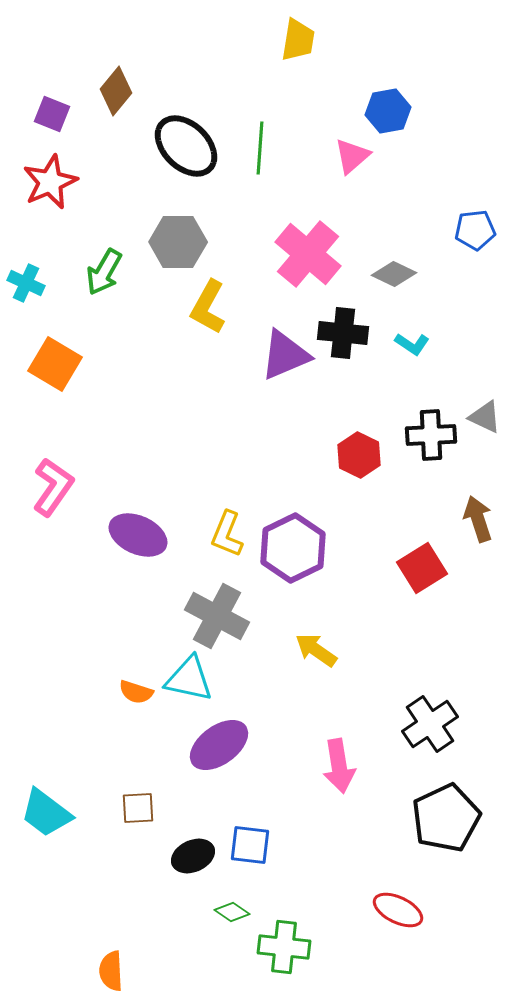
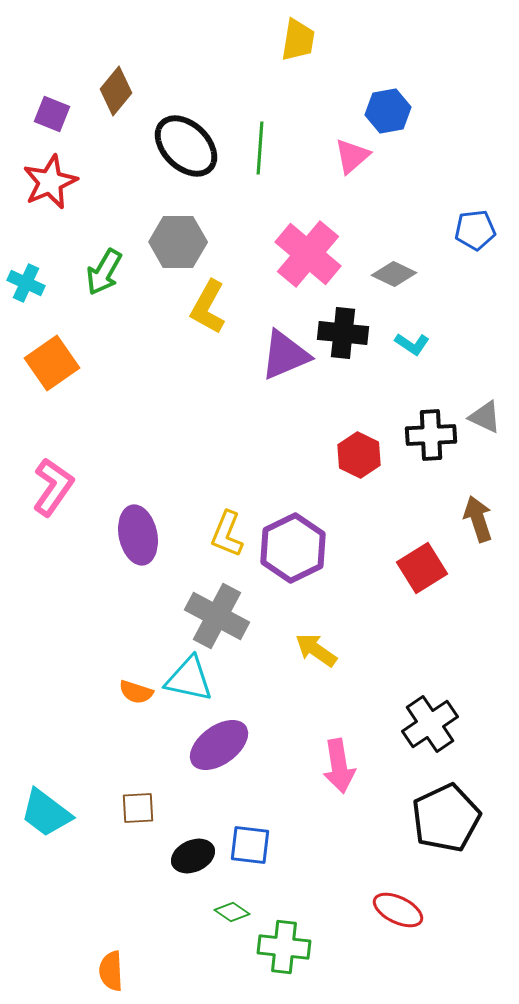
orange square at (55, 364): moved 3 px left, 1 px up; rotated 24 degrees clockwise
purple ellipse at (138, 535): rotated 54 degrees clockwise
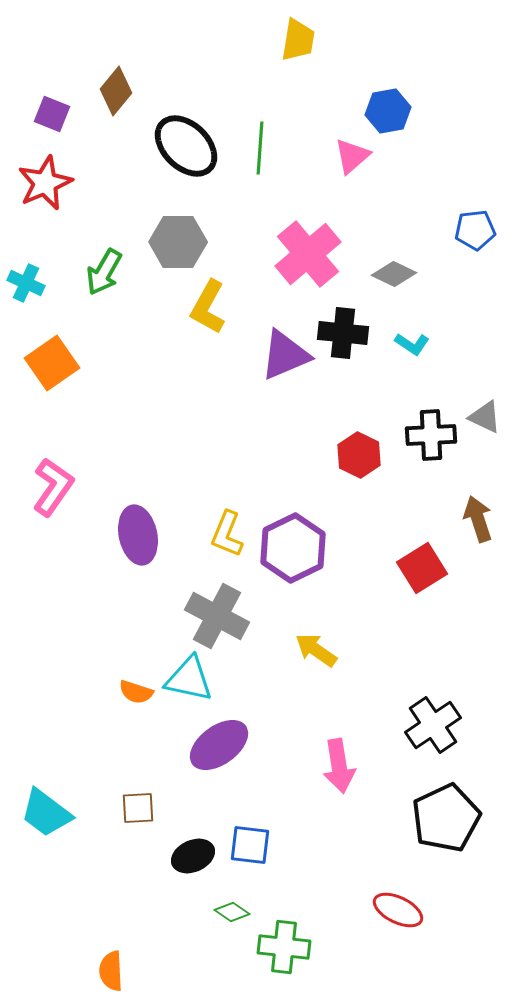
red star at (50, 182): moved 5 px left, 1 px down
pink cross at (308, 254): rotated 10 degrees clockwise
black cross at (430, 724): moved 3 px right, 1 px down
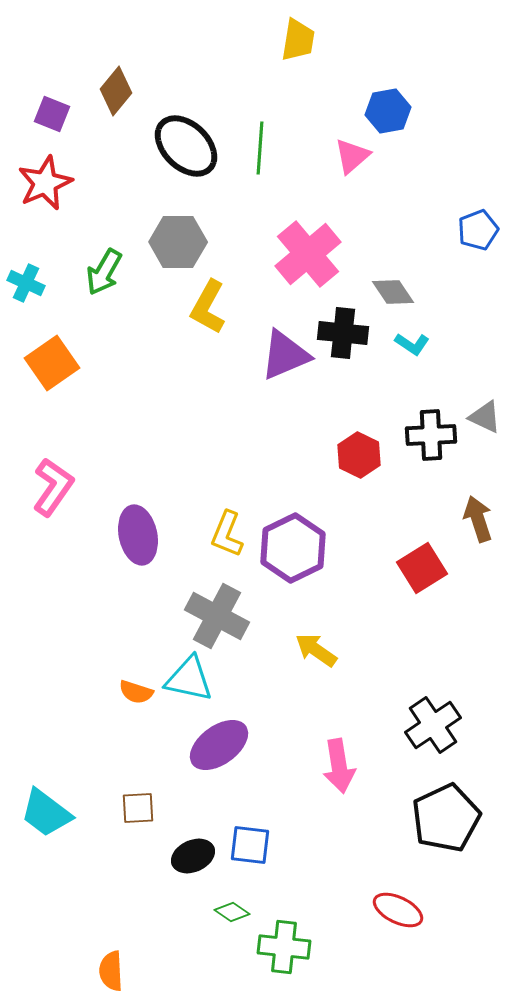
blue pentagon at (475, 230): moved 3 px right; rotated 15 degrees counterclockwise
gray diamond at (394, 274): moved 1 px left, 18 px down; rotated 30 degrees clockwise
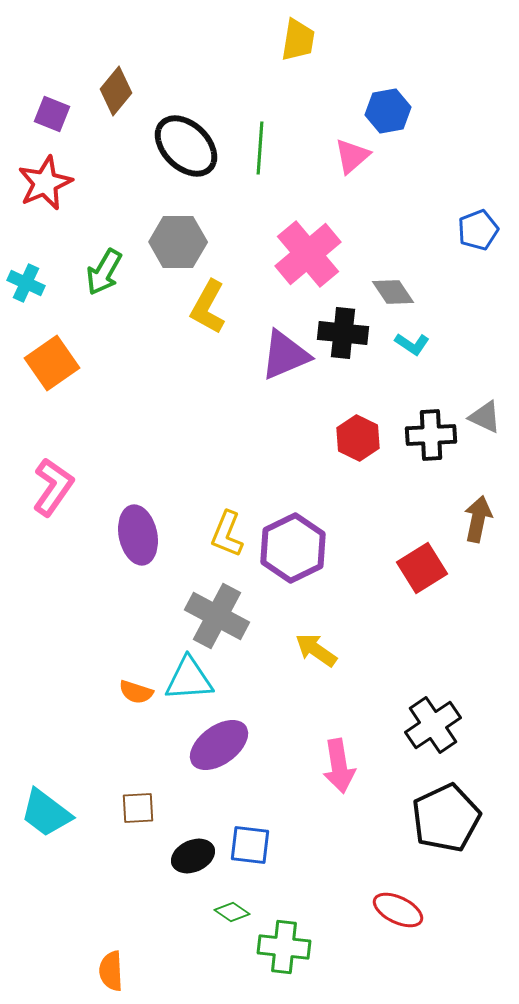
red hexagon at (359, 455): moved 1 px left, 17 px up
brown arrow at (478, 519): rotated 30 degrees clockwise
cyan triangle at (189, 679): rotated 16 degrees counterclockwise
